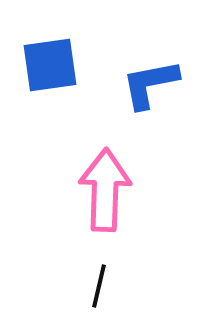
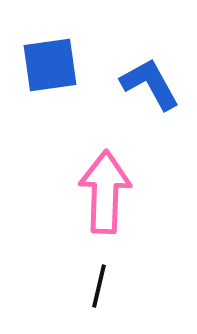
blue L-shape: rotated 72 degrees clockwise
pink arrow: moved 2 px down
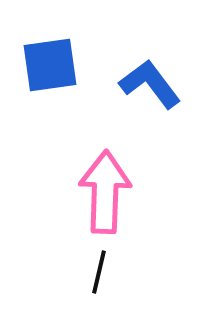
blue L-shape: rotated 8 degrees counterclockwise
black line: moved 14 px up
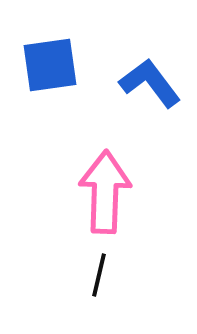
blue L-shape: moved 1 px up
black line: moved 3 px down
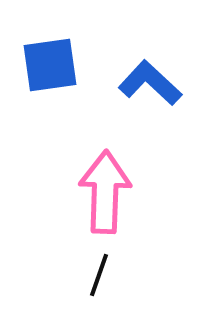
blue L-shape: rotated 10 degrees counterclockwise
black line: rotated 6 degrees clockwise
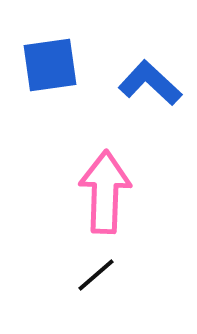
black line: moved 3 px left; rotated 30 degrees clockwise
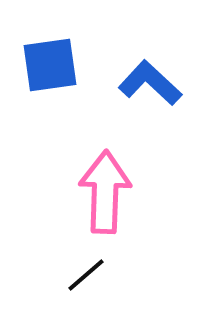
black line: moved 10 px left
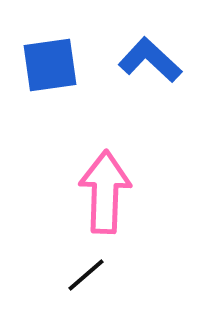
blue L-shape: moved 23 px up
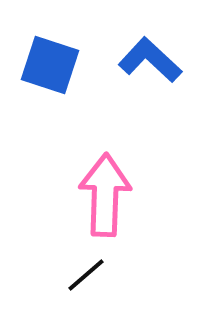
blue square: rotated 26 degrees clockwise
pink arrow: moved 3 px down
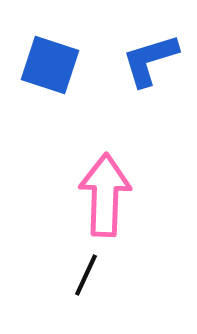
blue L-shape: rotated 60 degrees counterclockwise
black line: rotated 24 degrees counterclockwise
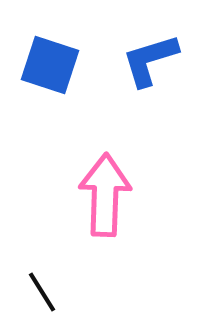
black line: moved 44 px left, 17 px down; rotated 57 degrees counterclockwise
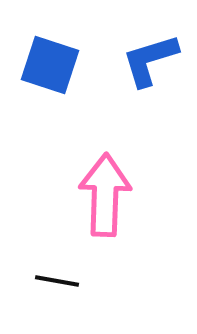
black line: moved 15 px right, 11 px up; rotated 48 degrees counterclockwise
